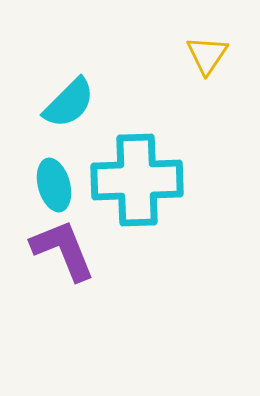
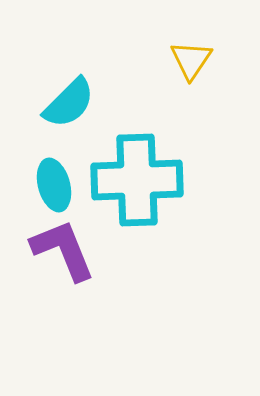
yellow triangle: moved 16 px left, 5 px down
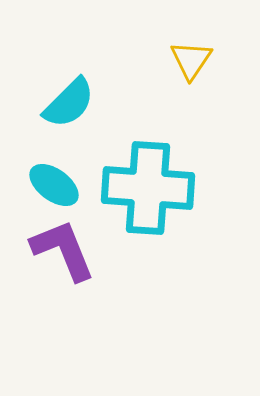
cyan cross: moved 11 px right, 8 px down; rotated 6 degrees clockwise
cyan ellipse: rotated 39 degrees counterclockwise
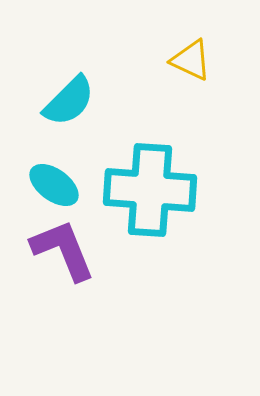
yellow triangle: rotated 39 degrees counterclockwise
cyan semicircle: moved 2 px up
cyan cross: moved 2 px right, 2 px down
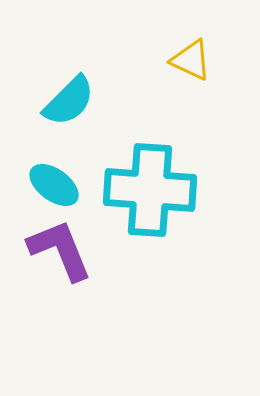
purple L-shape: moved 3 px left
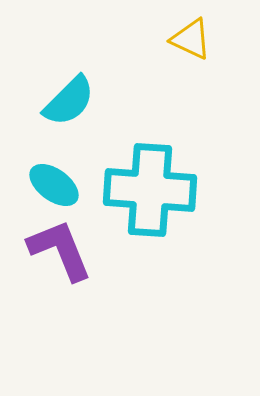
yellow triangle: moved 21 px up
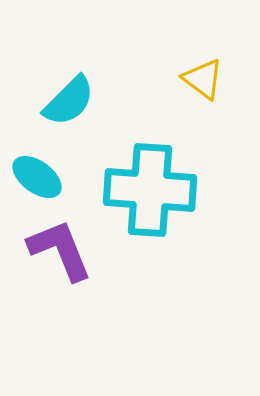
yellow triangle: moved 12 px right, 40 px down; rotated 12 degrees clockwise
cyan ellipse: moved 17 px left, 8 px up
